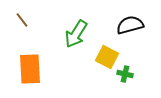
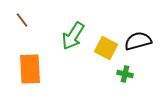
black semicircle: moved 8 px right, 16 px down
green arrow: moved 3 px left, 2 px down
yellow square: moved 1 px left, 9 px up
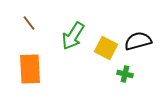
brown line: moved 7 px right, 3 px down
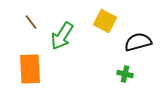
brown line: moved 2 px right, 1 px up
green arrow: moved 11 px left
black semicircle: moved 1 px down
yellow square: moved 1 px left, 27 px up
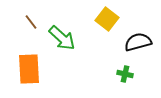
yellow square: moved 2 px right, 2 px up; rotated 10 degrees clockwise
green arrow: moved 2 px down; rotated 80 degrees counterclockwise
orange rectangle: moved 1 px left
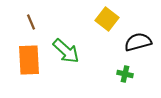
brown line: rotated 14 degrees clockwise
green arrow: moved 4 px right, 13 px down
orange rectangle: moved 9 px up
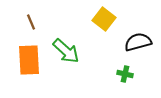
yellow square: moved 3 px left
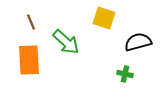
yellow square: moved 1 px up; rotated 20 degrees counterclockwise
green arrow: moved 9 px up
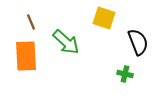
black semicircle: rotated 84 degrees clockwise
orange rectangle: moved 3 px left, 4 px up
